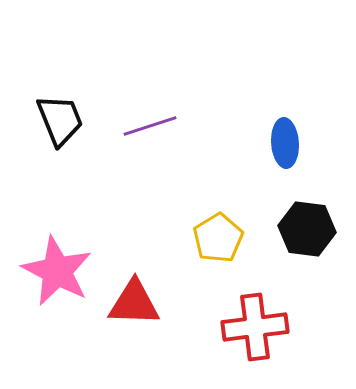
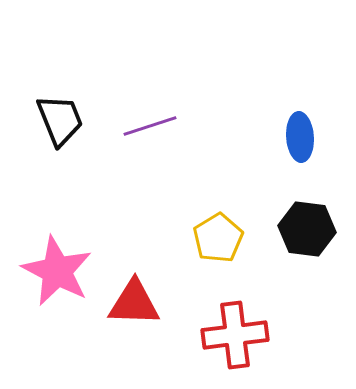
blue ellipse: moved 15 px right, 6 px up
red cross: moved 20 px left, 8 px down
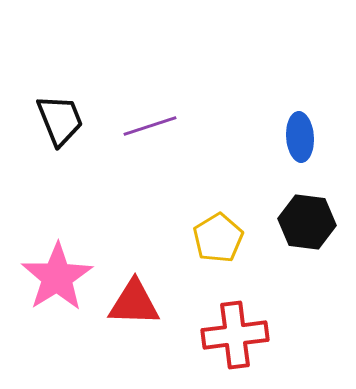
black hexagon: moved 7 px up
pink star: moved 6 px down; rotated 12 degrees clockwise
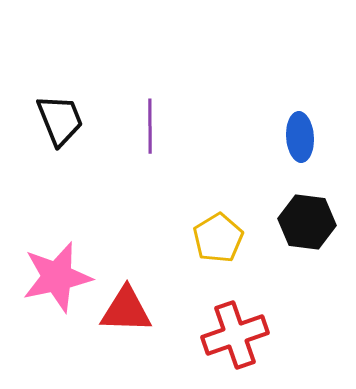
purple line: rotated 72 degrees counterclockwise
pink star: rotated 20 degrees clockwise
red triangle: moved 8 px left, 7 px down
red cross: rotated 12 degrees counterclockwise
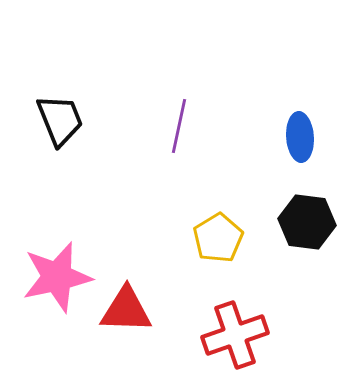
purple line: moved 29 px right; rotated 12 degrees clockwise
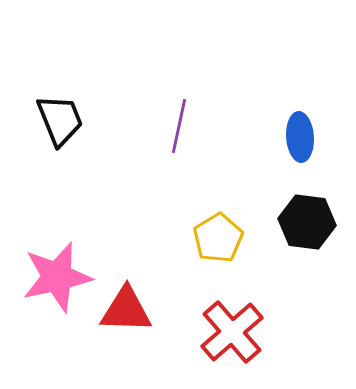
red cross: moved 3 px left, 3 px up; rotated 22 degrees counterclockwise
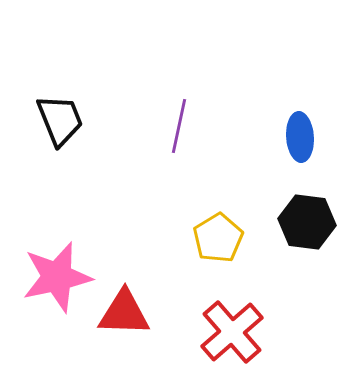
red triangle: moved 2 px left, 3 px down
